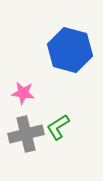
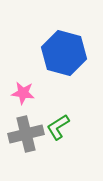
blue hexagon: moved 6 px left, 3 px down
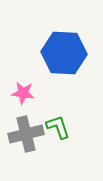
blue hexagon: rotated 12 degrees counterclockwise
green L-shape: rotated 104 degrees clockwise
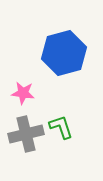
blue hexagon: rotated 18 degrees counterclockwise
green L-shape: moved 3 px right
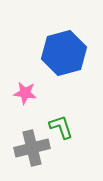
pink star: moved 2 px right
gray cross: moved 6 px right, 14 px down
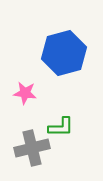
green L-shape: rotated 108 degrees clockwise
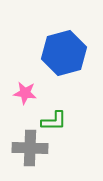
green L-shape: moved 7 px left, 6 px up
gray cross: moved 2 px left; rotated 16 degrees clockwise
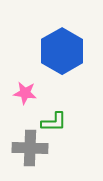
blue hexagon: moved 2 px left, 2 px up; rotated 15 degrees counterclockwise
green L-shape: moved 1 px down
